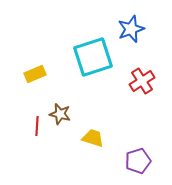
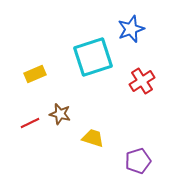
red line: moved 7 px left, 3 px up; rotated 60 degrees clockwise
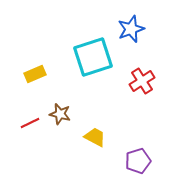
yellow trapezoid: moved 2 px right, 1 px up; rotated 10 degrees clockwise
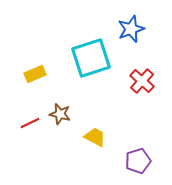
cyan square: moved 2 px left, 1 px down
red cross: rotated 15 degrees counterclockwise
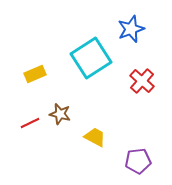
cyan square: rotated 15 degrees counterclockwise
purple pentagon: rotated 10 degrees clockwise
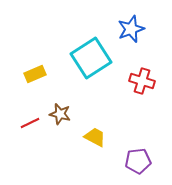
red cross: rotated 25 degrees counterclockwise
